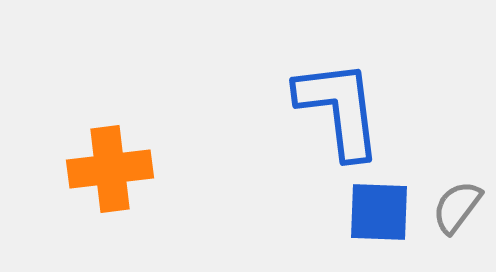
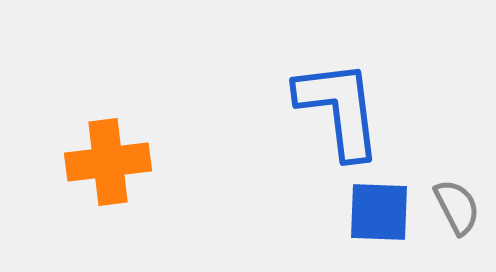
orange cross: moved 2 px left, 7 px up
gray semicircle: rotated 116 degrees clockwise
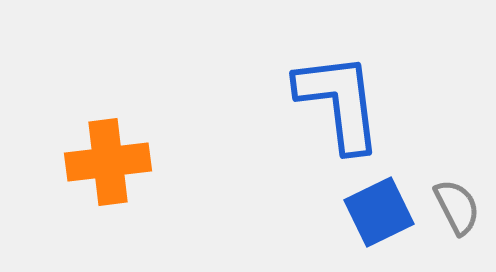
blue L-shape: moved 7 px up
blue square: rotated 28 degrees counterclockwise
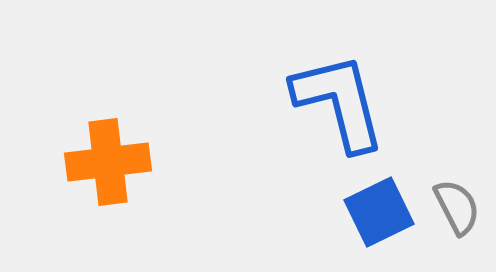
blue L-shape: rotated 7 degrees counterclockwise
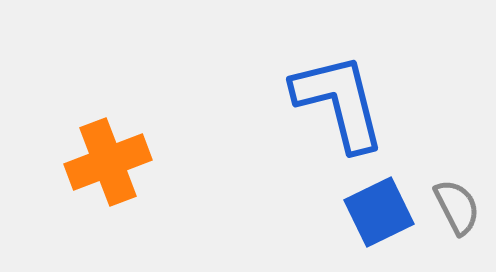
orange cross: rotated 14 degrees counterclockwise
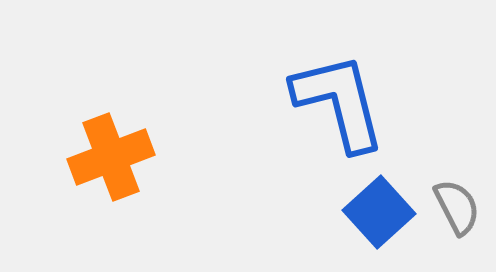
orange cross: moved 3 px right, 5 px up
blue square: rotated 16 degrees counterclockwise
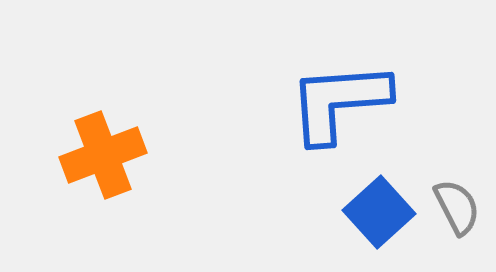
blue L-shape: rotated 80 degrees counterclockwise
orange cross: moved 8 px left, 2 px up
